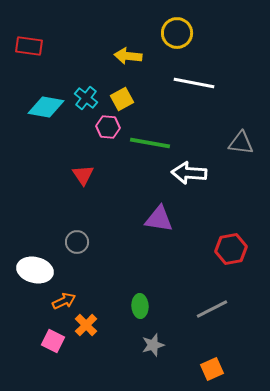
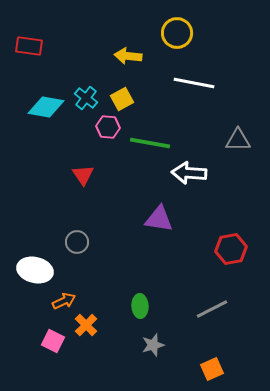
gray triangle: moved 3 px left, 3 px up; rotated 8 degrees counterclockwise
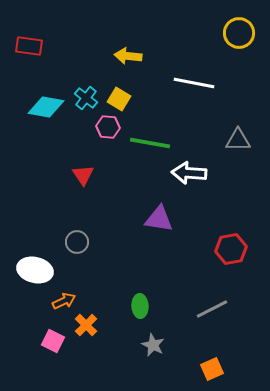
yellow circle: moved 62 px right
yellow square: moved 3 px left; rotated 30 degrees counterclockwise
gray star: rotated 30 degrees counterclockwise
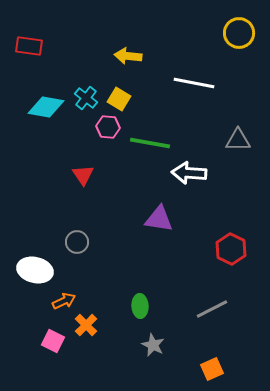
red hexagon: rotated 24 degrees counterclockwise
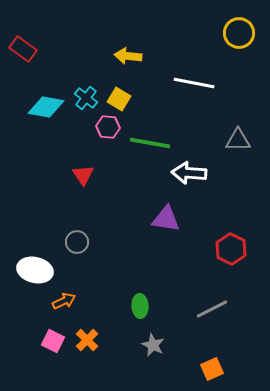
red rectangle: moved 6 px left, 3 px down; rotated 28 degrees clockwise
purple triangle: moved 7 px right
orange cross: moved 1 px right, 15 px down
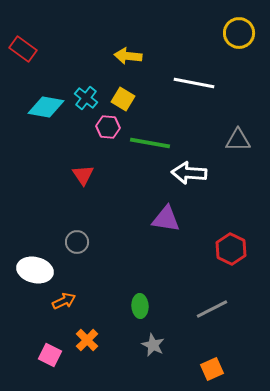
yellow square: moved 4 px right
pink square: moved 3 px left, 14 px down
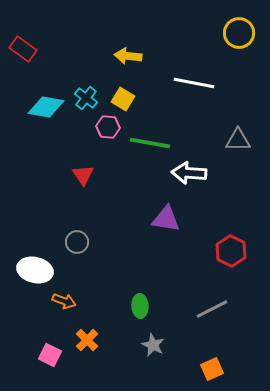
red hexagon: moved 2 px down
orange arrow: rotated 45 degrees clockwise
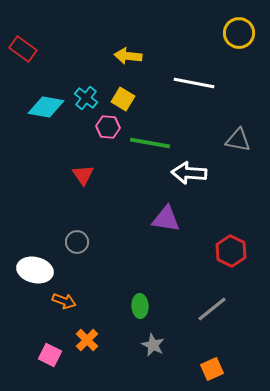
gray triangle: rotated 12 degrees clockwise
gray line: rotated 12 degrees counterclockwise
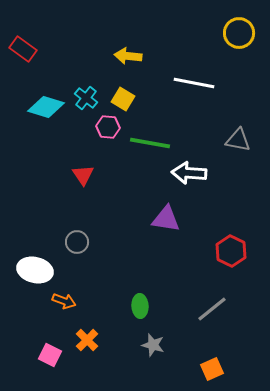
cyan diamond: rotated 6 degrees clockwise
gray star: rotated 10 degrees counterclockwise
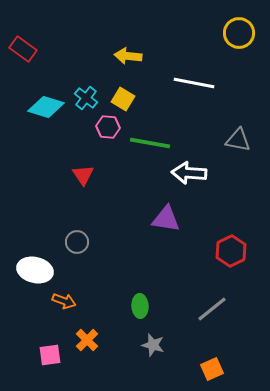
red hexagon: rotated 8 degrees clockwise
pink square: rotated 35 degrees counterclockwise
